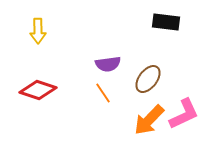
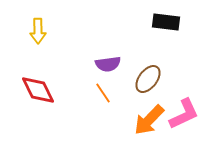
red diamond: rotated 45 degrees clockwise
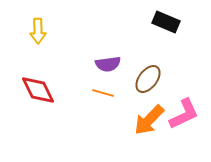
black rectangle: rotated 16 degrees clockwise
orange line: rotated 40 degrees counterclockwise
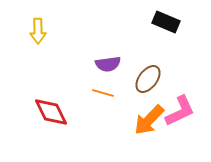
red diamond: moved 13 px right, 22 px down
pink L-shape: moved 4 px left, 3 px up
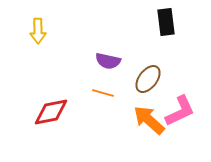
black rectangle: rotated 60 degrees clockwise
purple semicircle: moved 3 px up; rotated 20 degrees clockwise
red diamond: rotated 75 degrees counterclockwise
orange arrow: rotated 88 degrees clockwise
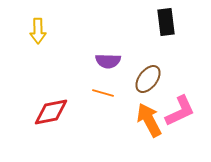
purple semicircle: rotated 10 degrees counterclockwise
orange arrow: rotated 20 degrees clockwise
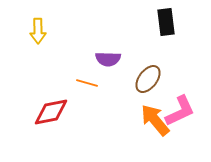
purple semicircle: moved 2 px up
orange line: moved 16 px left, 10 px up
orange arrow: moved 6 px right; rotated 12 degrees counterclockwise
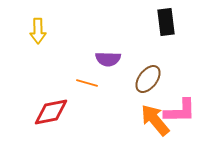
pink L-shape: rotated 24 degrees clockwise
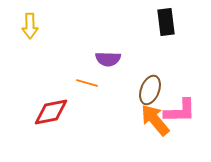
yellow arrow: moved 8 px left, 5 px up
brown ellipse: moved 2 px right, 11 px down; rotated 16 degrees counterclockwise
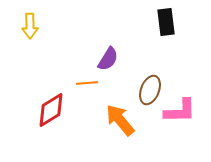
purple semicircle: rotated 60 degrees counterclockwise
orange line: rotated 20 degrees counterclockwise
red diamond: moved 2 px up; rotated 21 degrees counterclockwise
orange arrow: moved 35 px left
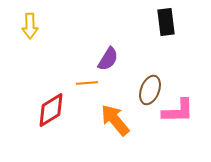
pink L-shape: moved 2 px left
orange arrow: moved 5 px left
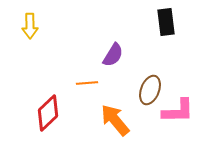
purple semicircle: moved 5 px right, 4 px up
red diamond: moved 3 px left, 3 px down; rotated 12 degrees counterclockwise
